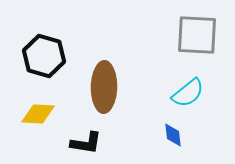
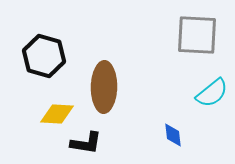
cyan semicircle: moved 24 px right
yellow diamond: moved 19 px right
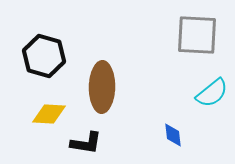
brown ellipse: moved 2 px left
yellow diamond: moved 8 px left
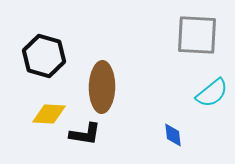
black L-shape: moved 1 px left, 9 px up
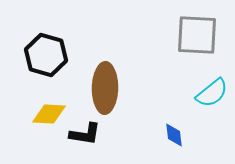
black hexagon: moved 2 px right, 1 px up
brown ellipse: moved 3 px right, 1 px down
blue diamond: moved 1 px right
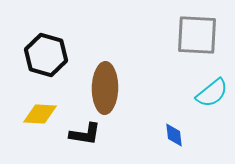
yellow diamond: moved 9 px left
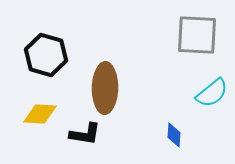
blue diamond: rotated 10 degrees clockwise
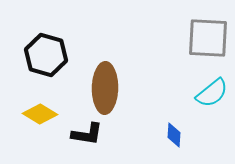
gray square: moved 11 px right, 3 px down
yellow diamond: rotated 28 degrees clockwise
black L-shape: moved 2 px right
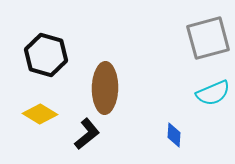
gray square: rotated 18 degrees counterclockwise
cyan semicircle: moved 1 px right; rotated 16 degrees clockwise
black L-shape: rotated 48 degrees counterclockwise
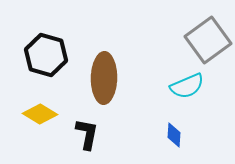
gray square: moved 2 px down; rotated 21 degrees counterclockwise
brown ellipse: moved 1 px left, 10 px up
cyan semicircle: moved 26 px left, 7 px up
black L-shape: rotated 40 degrees counterclockwise
